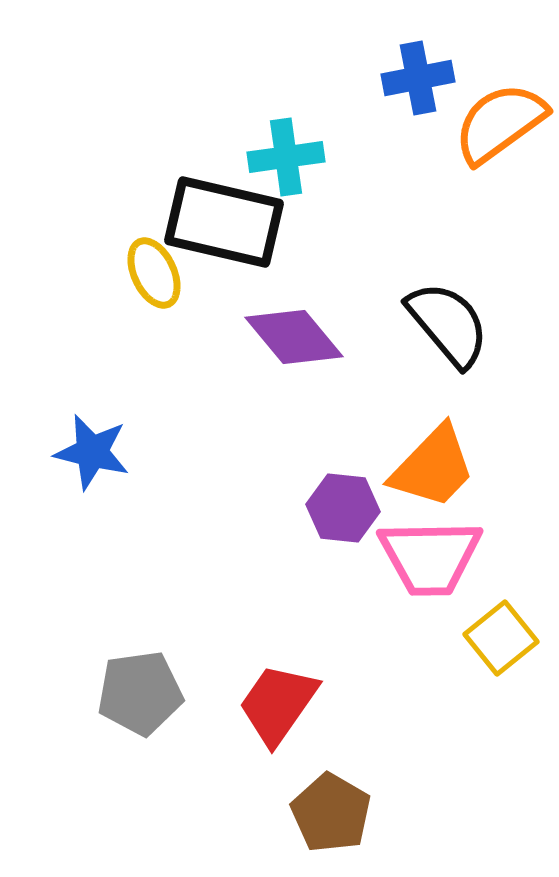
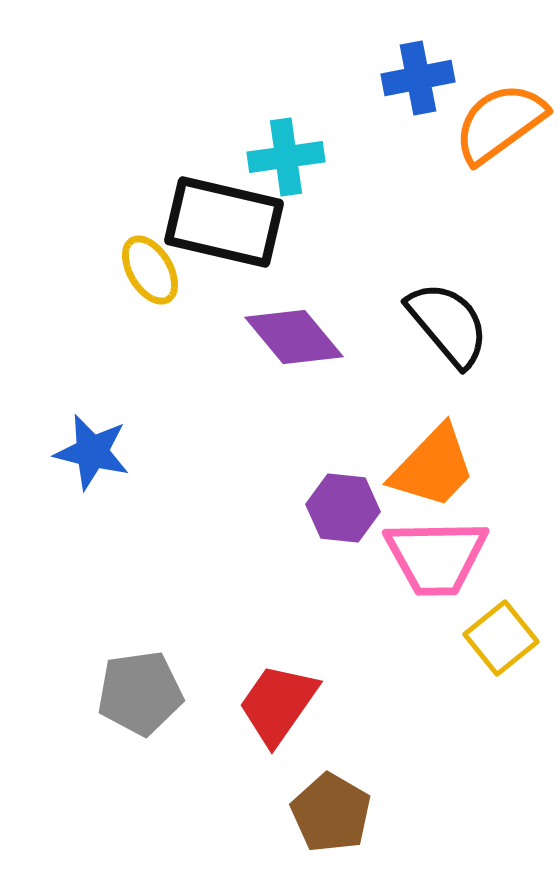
yellow ellipse: moved 4 px left, 3 px up; rotated 6 degrees counterclockwise
pink trapezoid: moved 6 px right
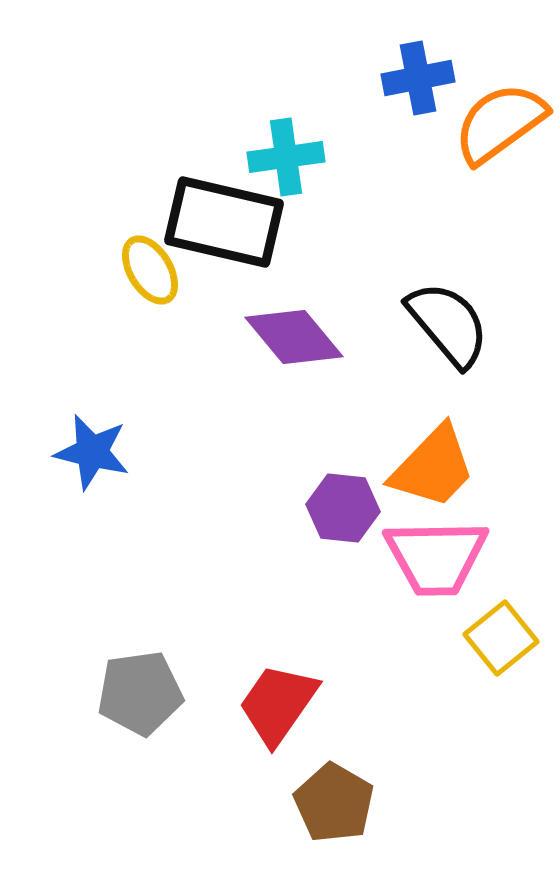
brown pentagon: moved 3 px right, 10 px up
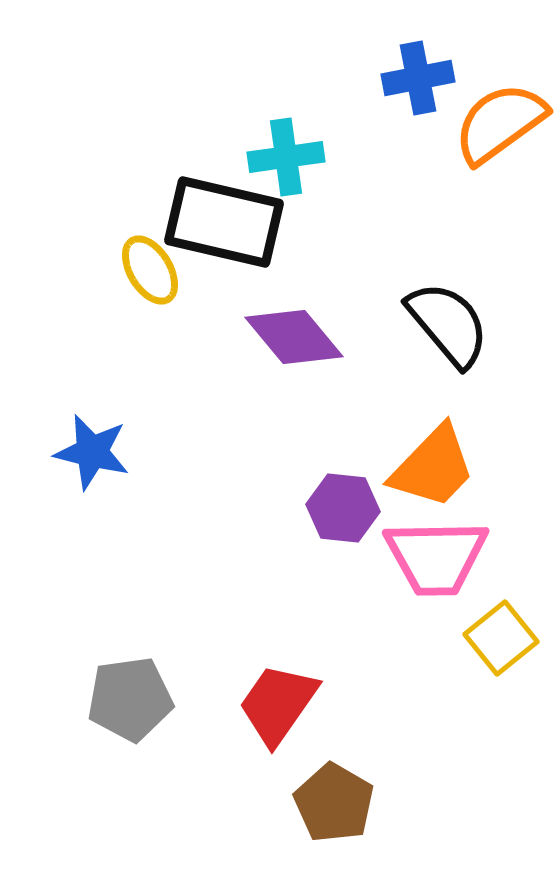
gray pentagon: moved 10 px left, 6 px down
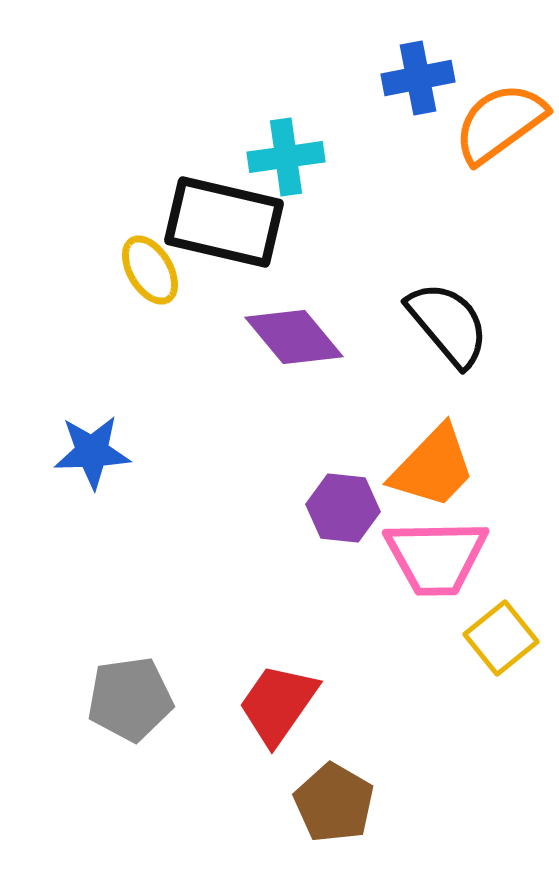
blue star: rotated 16 degrees counterclockwise
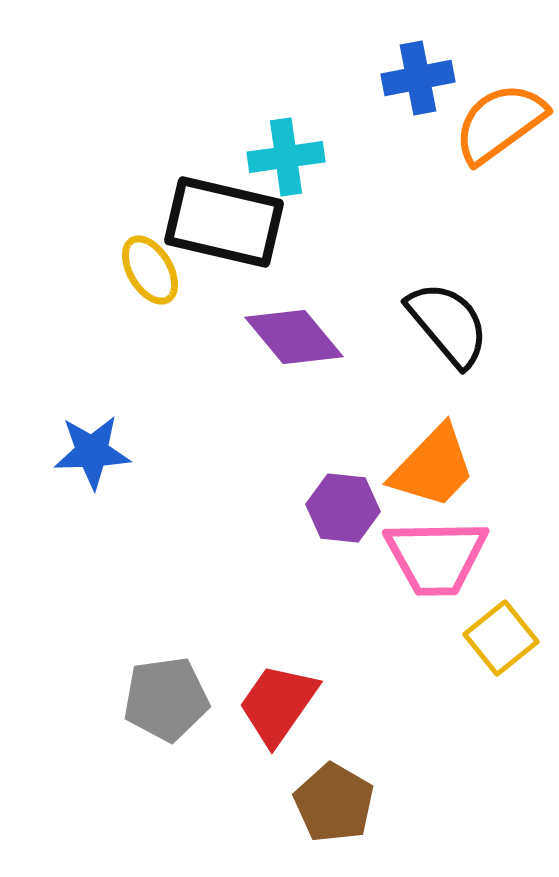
gray pentagon: moved 36 px right
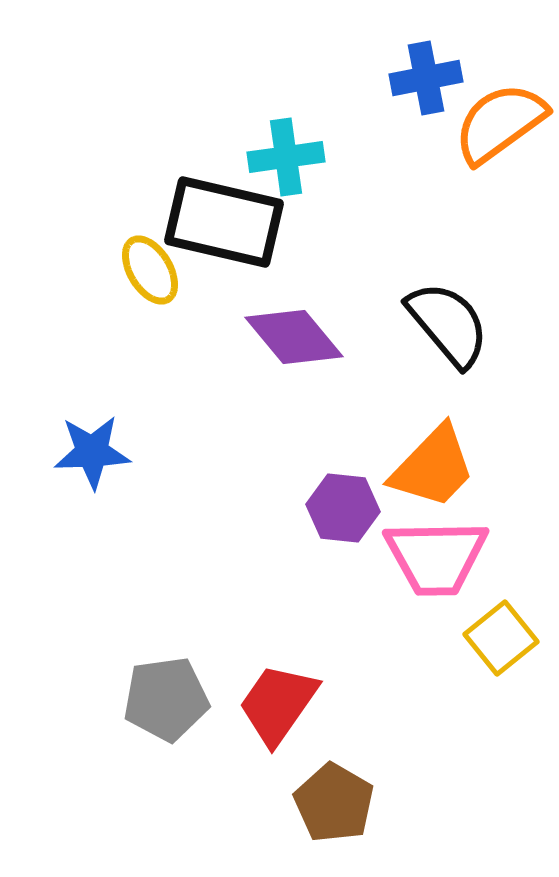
blue cross: moved 8 px right
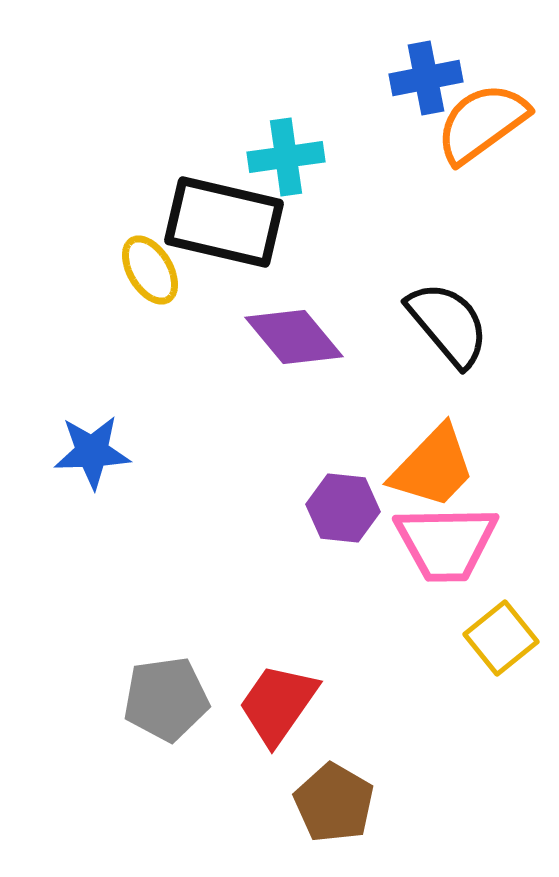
orange semicircle: moved 18 px left
pink trapezoid: moved 10 px right, 14 px up
